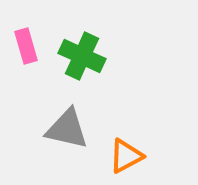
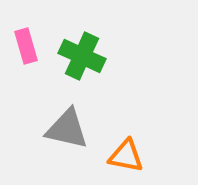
orange triangle: rotated 39 degrees clockwise
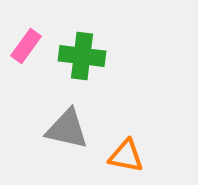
pink rectangle: rotated 52 degrees clockwise
green cross: rotated 18 degrees counterclockwise
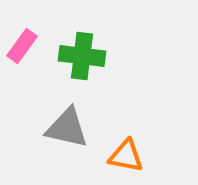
pink rectangle: moved 4 px left
gray triangle: moved 1 px up
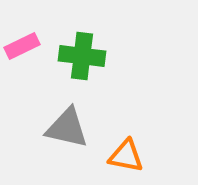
pink rectangle: rotated 28 degrees clockwise
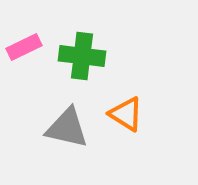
pink rectangle: moved 2 px right, 1 px down
orange triangle: moved 42 px up; rotated 21 degrees clockwise
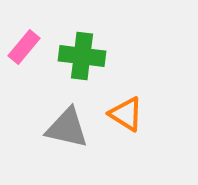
pink rectangle: rotated 24 degrees counterclockwise
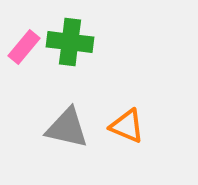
green cross: moved 12 px left, 14 px up
orange triangle: moved 1 px right, 12 px down; rotated 9 degrees counterclockwise
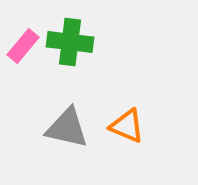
pink rectangle: moved 1 px left, 1 px up
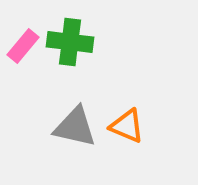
gray triangle: moved 8 px right, 1 px up
